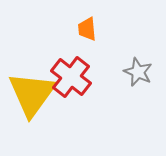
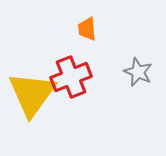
red cross: rotated 30 degrees clockwise
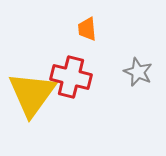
red cross: rotated 36 degrees clockwise
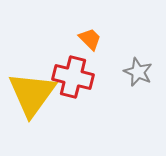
orange trapezoid: moved 3 px right, 10 px down; rotated 140 degrees clockwise
red cross: moved 2 px right
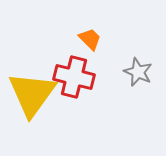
red cross: moved 1 px right
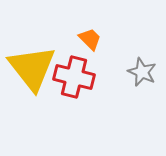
gray star: moved 4 px right
yellow triangle: moved 26 px up; rotated 14 degrees counterclockwise
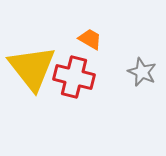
orange trapezoid: rotated 15 degrees counterclockwise
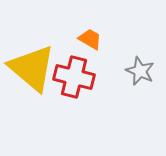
yellow triangle: rotated 12 degrees counterclockwise
gray star: moved 2 px left, 1 px up
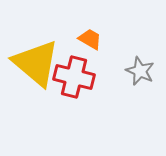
yellow triangle: moved 4 px right, 5 px up
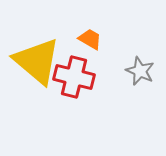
yellow triangle: moved 1 px right, 2 px up
